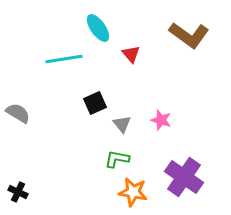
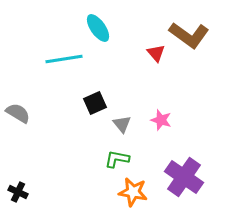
red triangle: moved 25 px right, 1 px up
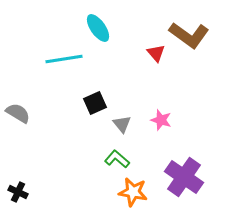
green L-shape: rotated 30 degrees clockwise
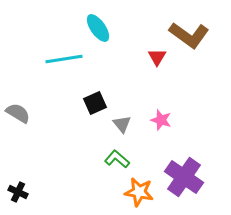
red triangle: moved 1 px right, 4 px down; rotated 12 degrees clockwise
orange star: moved 6 px right
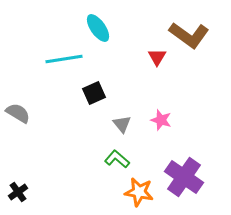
black square: moved 1 px left, 10 px up
black cross: rotated 30 degrees clockwise
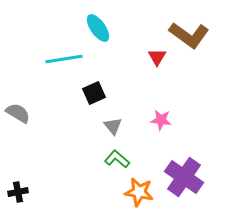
pink star: rotated 10 degrees counterclockwise
gray triangle: moved 9 px left, 2 px down
black cross: rotated 24 degrees clockwise
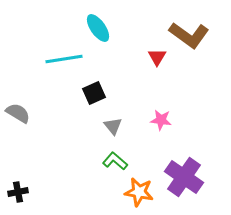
green L-shape: moved 2 px left, 2 px down
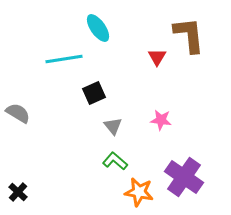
brown L-shape: rotated 132 degrees counterclockwise
black cross: rotated 36 degrees counterclockwise
